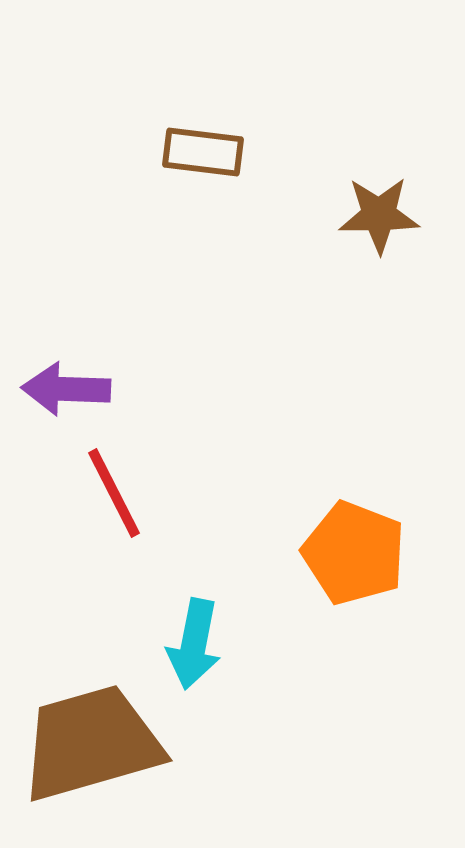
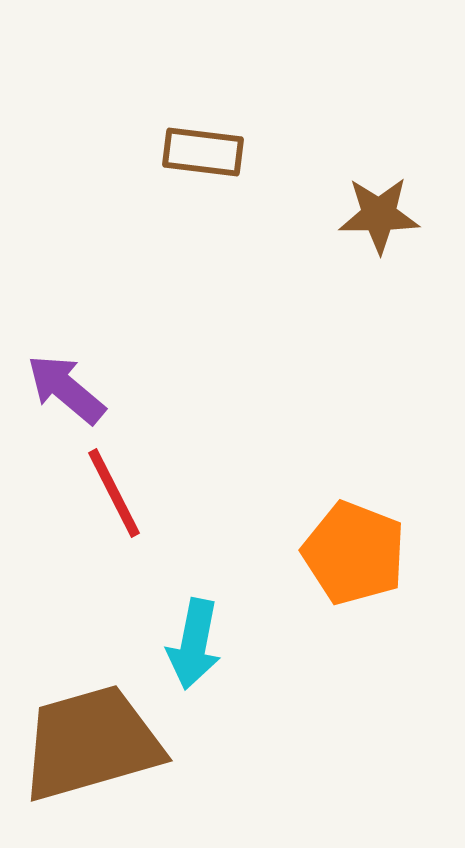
purple arrow: rotated 38 degrees clockwise
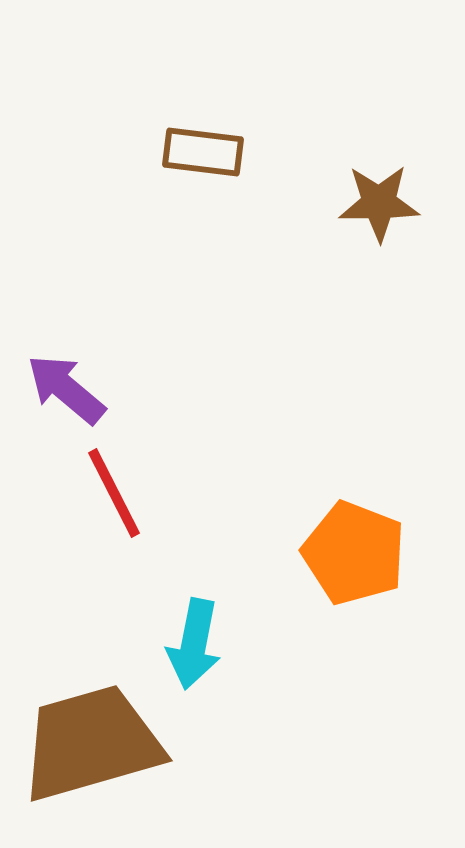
brown star: moved 12 px up
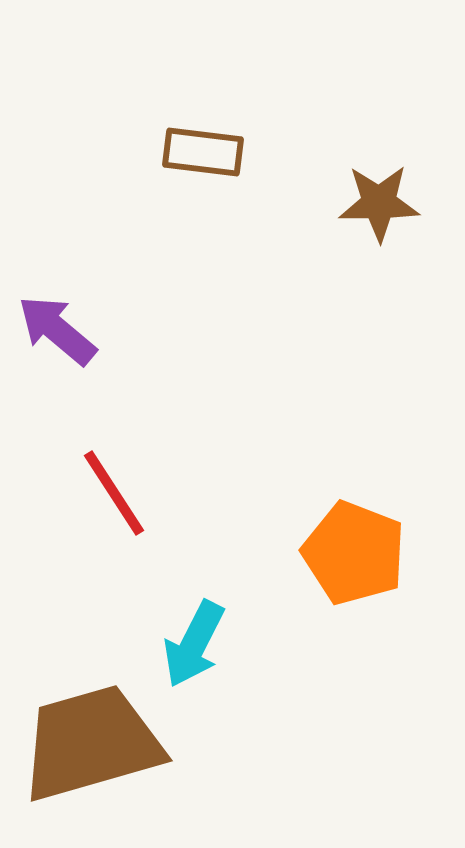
purple arrow: moved 9 px left, 59 px up
red line: rotated 6 degrees counterclockwise
cyan arrow: rotated 16 degrees clockwise
